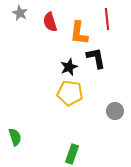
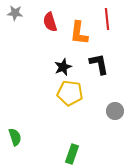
gray star: moved 5 px left; rotated 21 degrees counterclockwise
black L-shape: moved 3 px right, 6 px down
black star: moved 6 px left
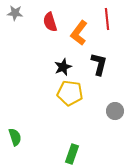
orange L-shape: rotated 30 degrees clockwise
black L-shape: rotated 25 degrees clockwise
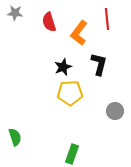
red semicircle: moved 1 px left
yellow pentagon: rotated 10 degrees counterclockwise
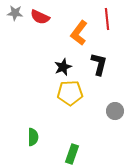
red semicircle: moved 9 px left, 5 px up; rotated 48 degrees counterclockwise
green semicircle: moved 18 px right; rotated 18 degrees clockwise
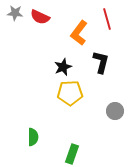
red line: rotated 10 degrees counterclockwise
black L-shape: moved 2 px right, 2 px up
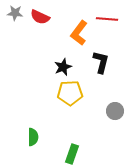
red line: rotated 70 degrees counterclockwise
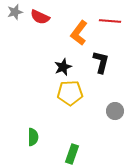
gray star: moved 1 px up; rotated 21 degrees counterclockwise
red line: moved 3 px right, 2 px down
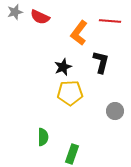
green semicircle: moved 10 px right
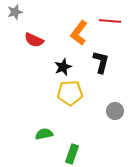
red semicircle: moved 6 px left, 23 px down
green semicircle: moved 1 px right, 3 px up; rotated 102 degrees counterclockwise
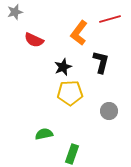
red line: moved 2 px up; rotated 20 degrees counterclockwise
gray circle: moved 6 px left
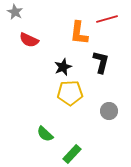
gray star: rotated 28 degrees counterclockwise
red line: moved 3 px left
orange L-shape: rotated 30 degrees counterclockwise
red semicircle: moved 5 px left
green semicircle: moved 1 px right; rotated 126 degrees counterclockwise
green rectangle: rotated 24 degrees clockwise
